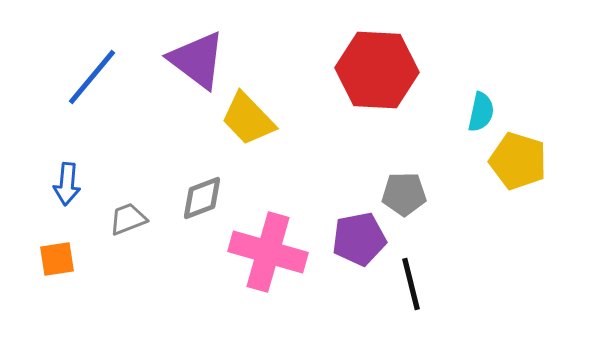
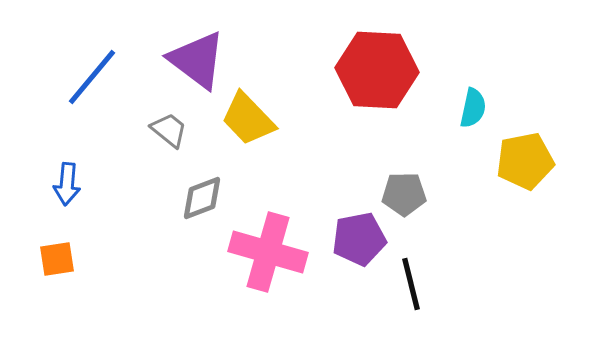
cyan semicircle: moved 8 px left, 4 px up
yellow pentagon: moved 7 px right; rotated 28 degrees counterclockwise
gray trapezoid: moved 41 px right, 89 px up; rotated 60 degrees clockwise
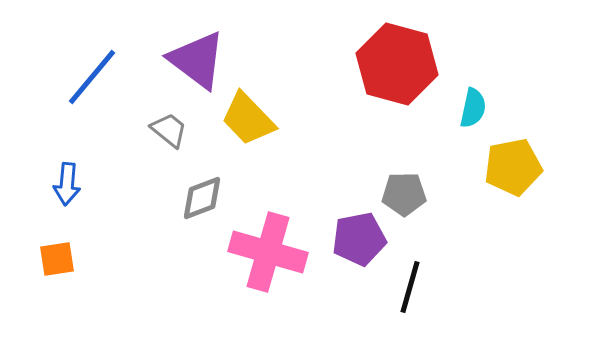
red hexagon: moved 20 px right, 6 px up; rotated 12 degrees clockwise
yellow pentagon: moved 12 px left, 6 px down
black line: moved 1 px left, 3 px down; rotated 30 degrees clockwise
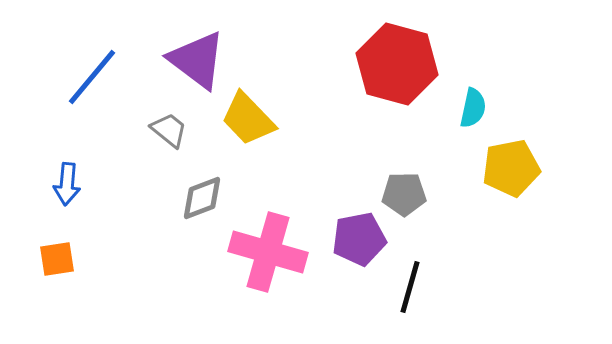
yellow pentagon: moved 2 px left, 1 px down
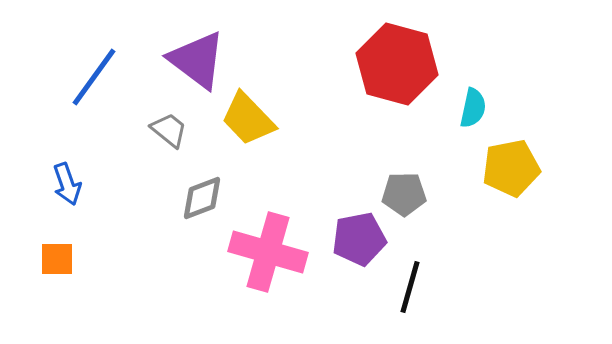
blue line: moved 2 px right; rotated 4 degrees counterclockwise
blue arrow: rotated 24 degrees counterclockwise
orange square: rotated 9 degrees clockwise
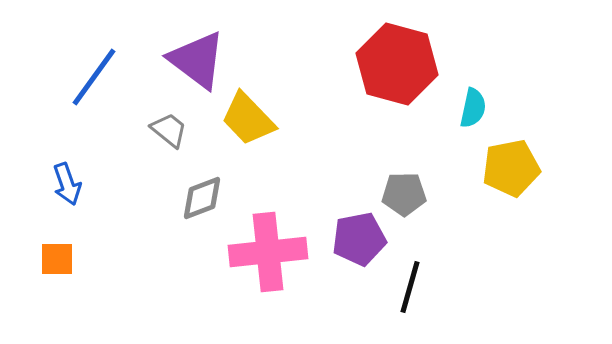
pink cross: rotated 22 degrees counterclockwise
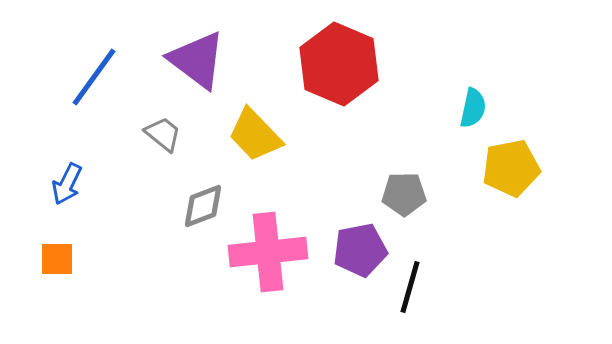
red hexagon: moved 58 px left; rotated 8 degrees clockwise
yellow trapezoid: moved 7 px right, 16 px down
gray trapezoid: moved 6 px left, 4 px down
blue arrow: rotated 45 degrees clockwise
gray diamond: moved 1 px right, 8 px down
purple pentagon: moved 1 px right, 11 px down
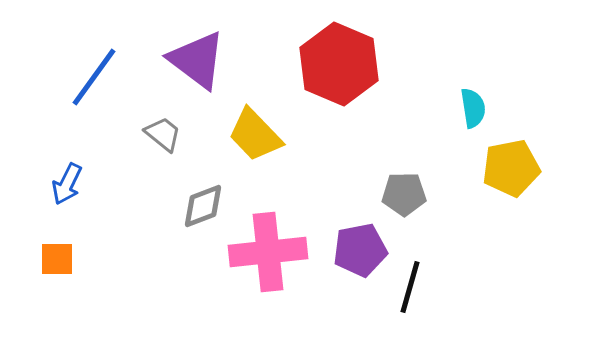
cyan semicircle: rotated 21 degrees counterclockwise
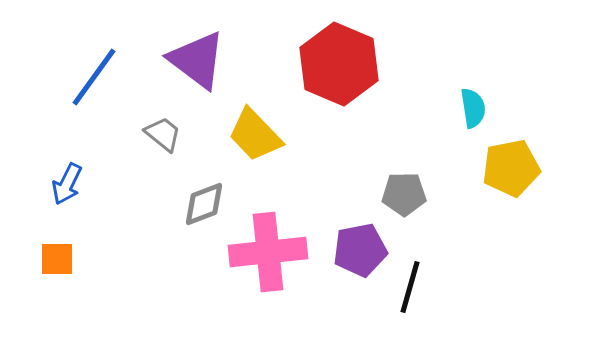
gray diamond: moved 1 px right, 2 px up
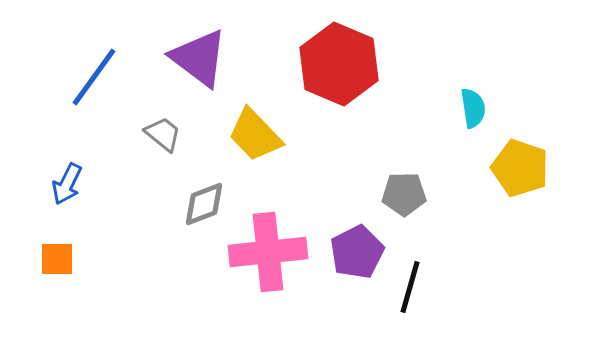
purple triangle: moved 2 px right, 2 px up
yellow pentagon: moved 9 px right; rotated 30 degrees clockwise
purple pentagon: moved 3 px left, 2 px down; rotated 16 degrees counterclockwise
